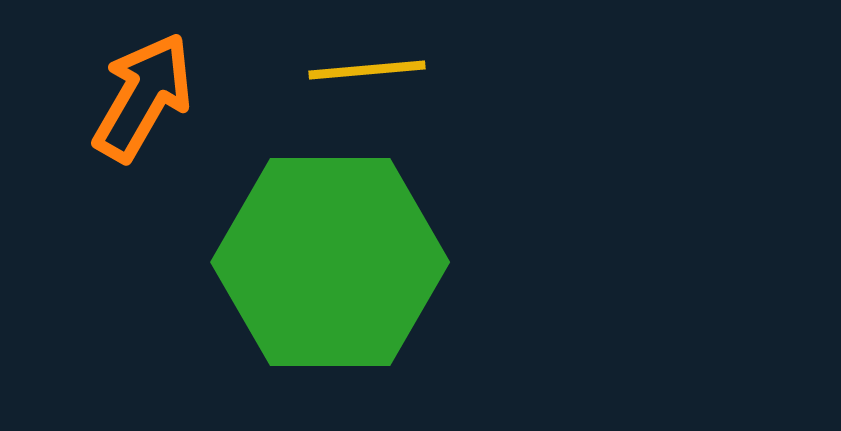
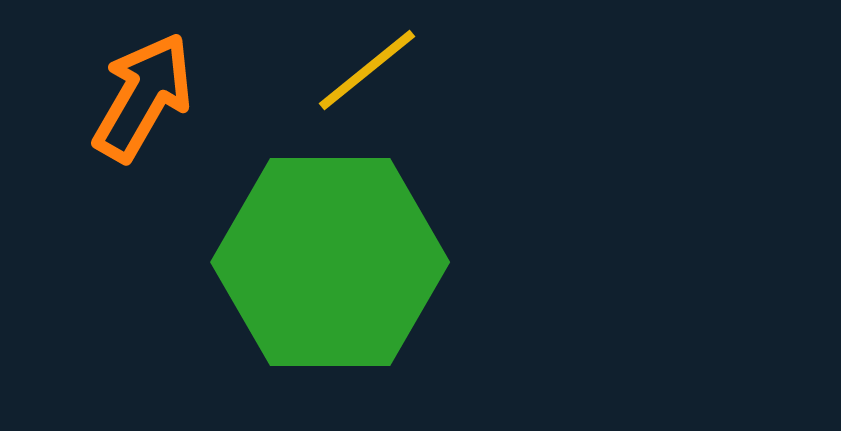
yellow line: rotated 34 degrees counterclockwise
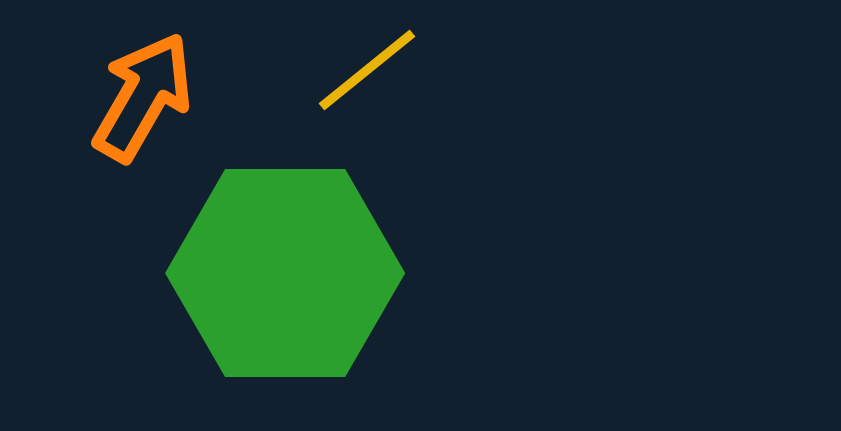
green hexagon: moved 45 px left, 11 px down
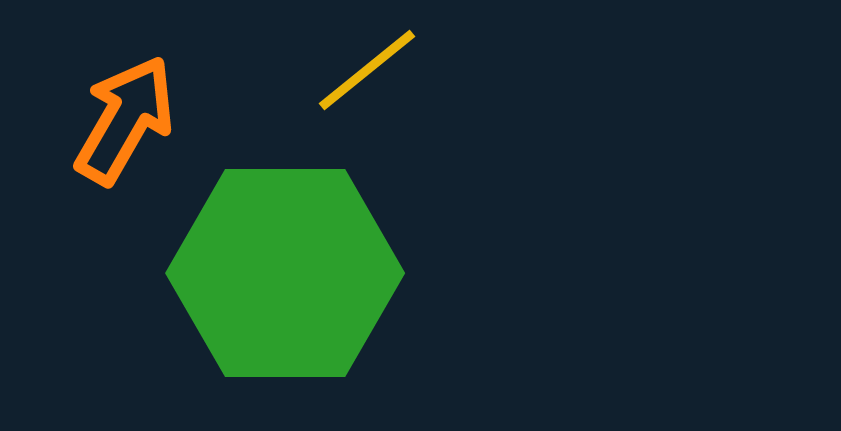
orange arrow: moved 18 px left, 23 px down
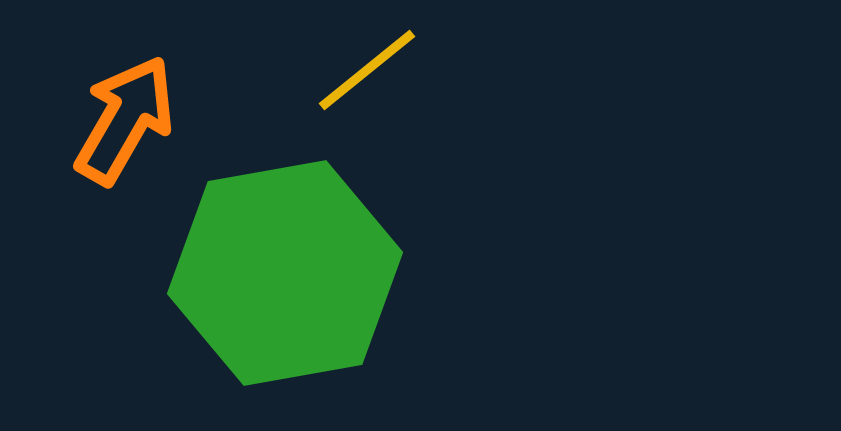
green hexagon: rotated 10 degrees counterclockwise
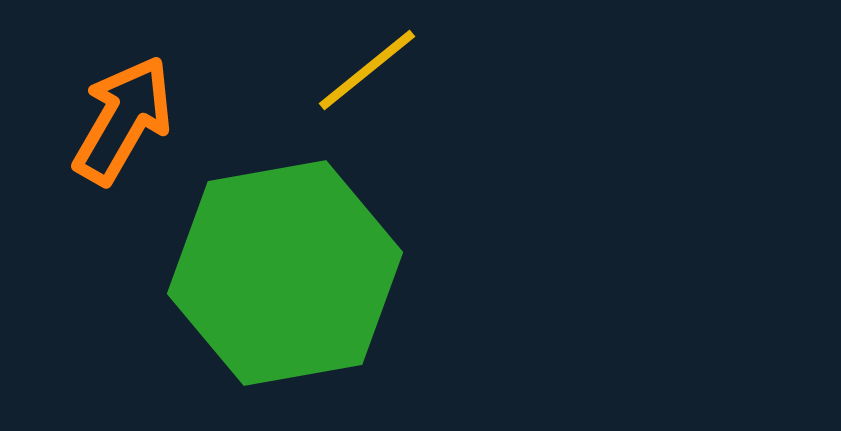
orange arrow: moved 2 px left
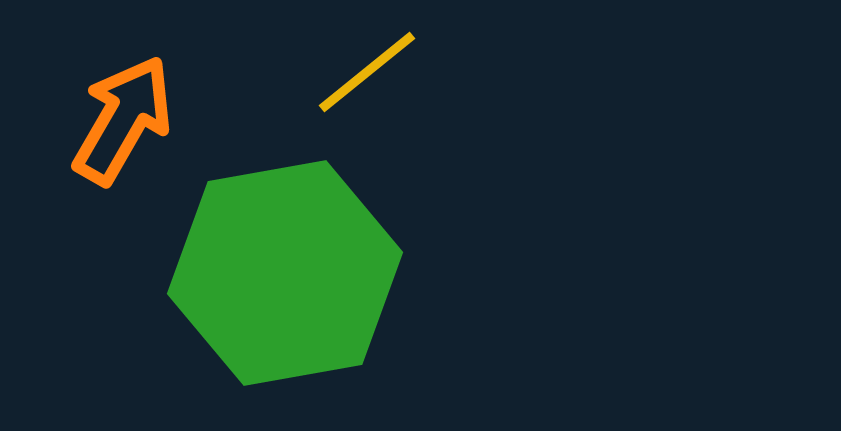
yellow line: moved 2 px down
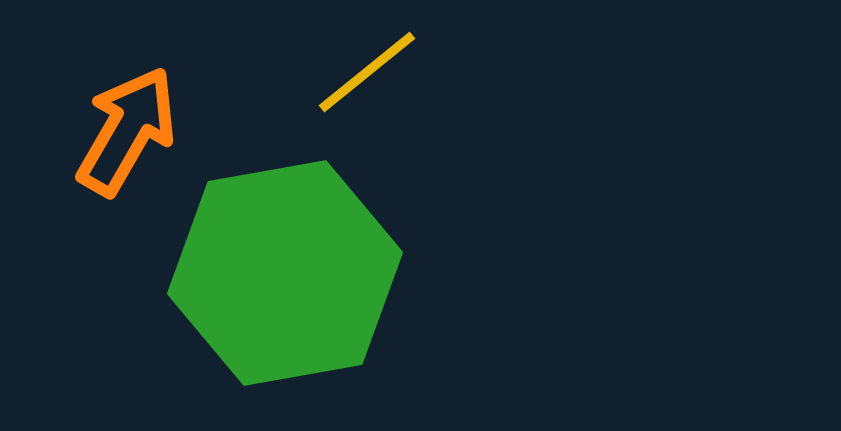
orange arrow: moved 4 px right, 11 px down
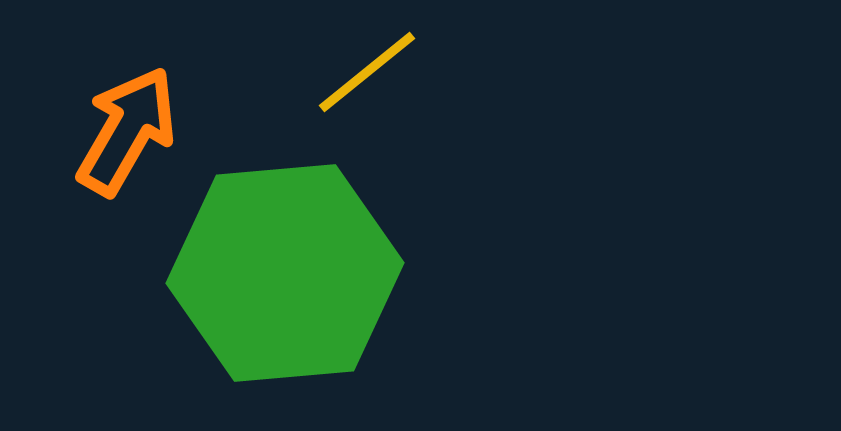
green hexagon: rotated 5 degrees clockwise
